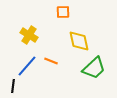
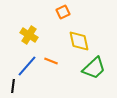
orange square: rotated 24 degrees counterclockwise
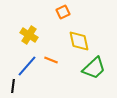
orange line: moved 1 px up
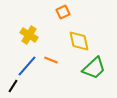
black line: rotated 24 degrees clockwise
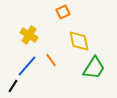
orange line: rotated 32 degrees clockwise
green trapezoid: rotated 15 degrees counterclockwise
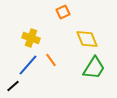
yellow cross: moved 2 px right, 3 px down; rotated 12 degrees counterclockwise
yellow diamond: moved 8 px right, 2 px up; rotated 10 degrees counterclockwise
blue line: moved 1 px right, 1 px up
black line: rotated 16 degrees clockwise
